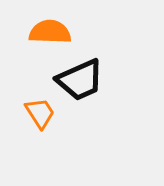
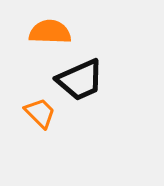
orange trapezoid: rotated 12 degrees counterclockwise
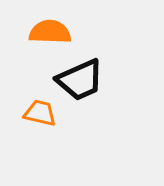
orange trapezoid: rotated 32 degrees counterclockwise
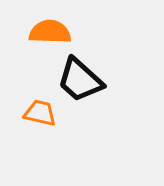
black trapezoid: rotated 66 degrees clockwise
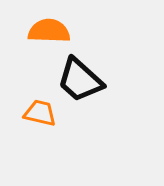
orange semicircle: moved 1 px left, 1 px up
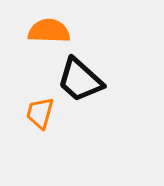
orange trapezoid: rotated 88 degrees counterclockwise
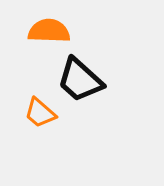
orange trapezoid: rotated 64 degrees counterclockwise
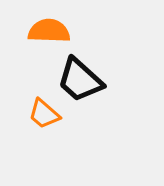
orange trapezoid: moved 4 px right, 1 px down
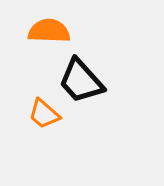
black trapezoid: moved 1 px right, 1 px down; rotated 6 degrees clockwise
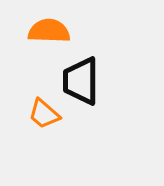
black trapezoid: rotated 42 degrees clockwise
